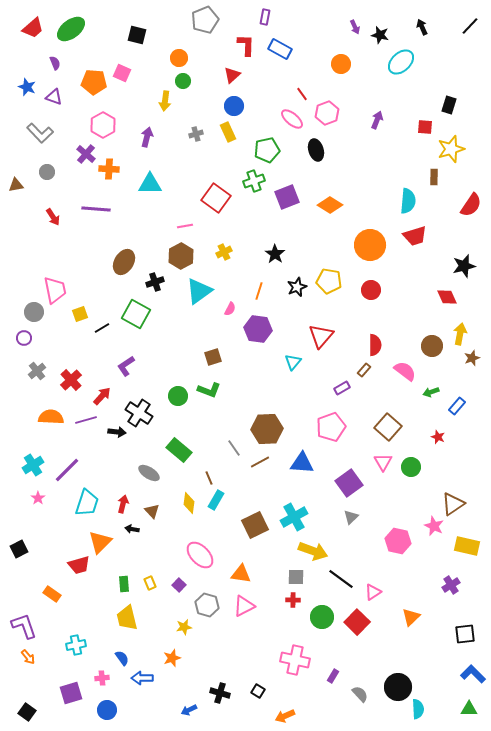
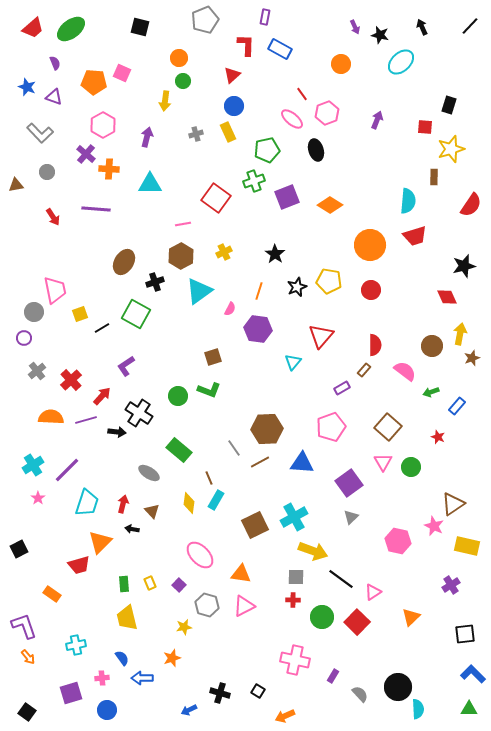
black square at (137, 35): moved 3 px right, 8 px up
pink line at (185, 226): moved 2 px left, 2 px up
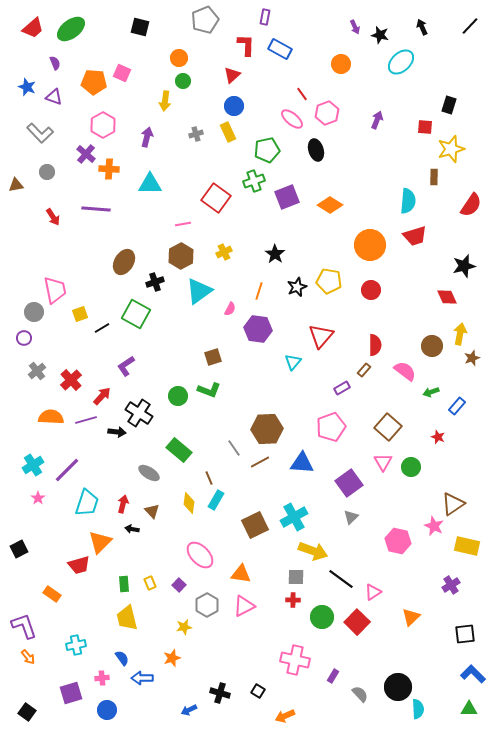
gray hexagon at (207, 605): rotated 15 degrees clockwise
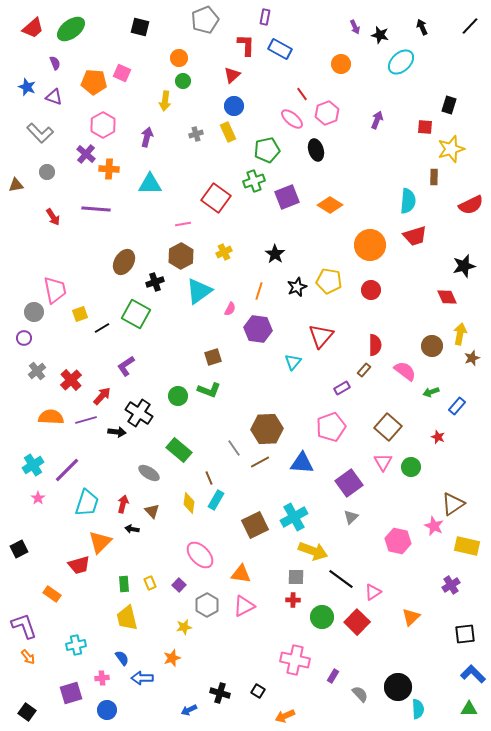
red semicircle at (471, 205): rotated 30 degrees clockwise
